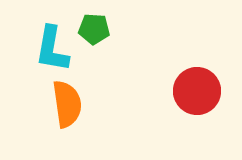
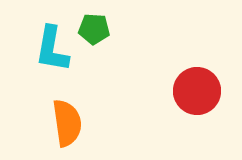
orange semicircle: moved 19 px down
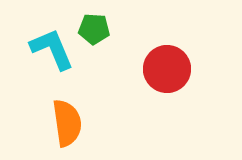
cyan L-shape: rotated 147 degrees clockwise
red circle: moved 30 px left, 22 px up
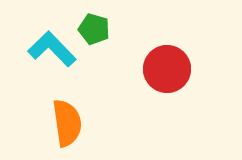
green pentagon: rotated 12 degrees clockwise
cyan L-shape: rotated 21 degrees counterclockwise
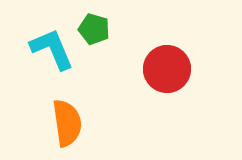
cyan L-shape: rotated 21 degrees clockwise
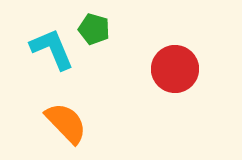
red circle: moved 8 px right
orange semicircle: moved 1 px left; rotated 36 degrees counterclockwise
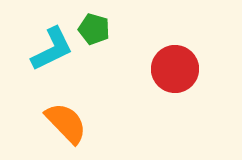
cyan L-shape: rotated 87 degrees clockwise
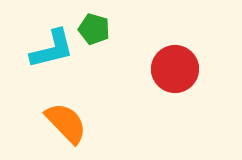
cyan L-shape: rotated 12 degrees clockwise
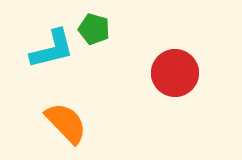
red circle: moved 4 px down
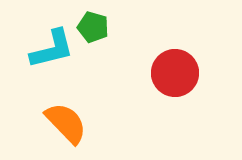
green pentagon: moved 1 px left, 2 px up
